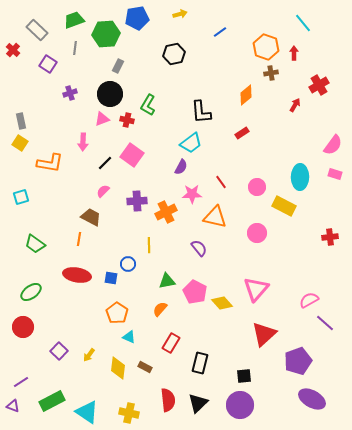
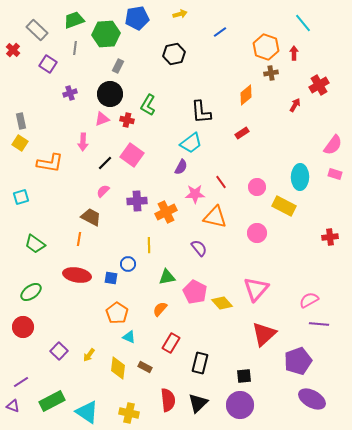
pink star at (192, 194): moved 3 px right
green triangle at (167, 281): moved 4 px up
purple line at (325, 323): moved 6 px left, 1 px down; rotated 36 degrees counterclockwise
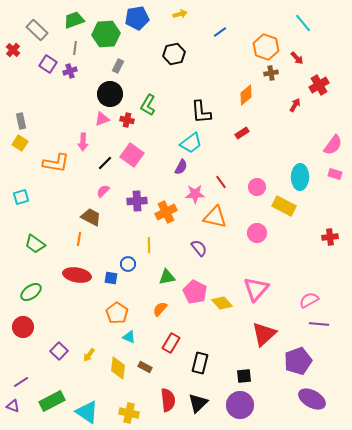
red arrow at (294, 53): moved 3 px right, 5 px down; rotated 136 degrees clockwise
purple cross at (70, 93): moved 22 px up
orange L-shape at (50, 163): moved 6 px right
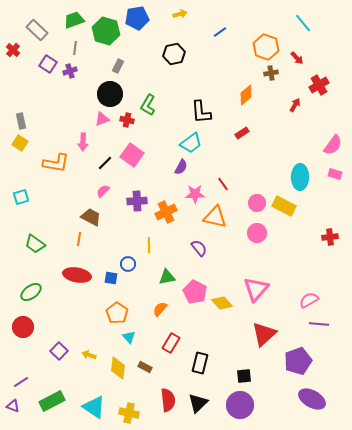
green hexagon at (106, 34): moved 3 px up; rotated 20 degrees clockwise
red line at (221, 182): moved 2 px right, 2 px down
pink circle at (257, 187): moved 16 px down
cyan triangle at (129, 337): rotated 24 degrees clockwise
yellow arrow at (89, 355): rotated 72 degrees clockwise
cyan triangle at (87, 412): moved 7 px right, 5 px up
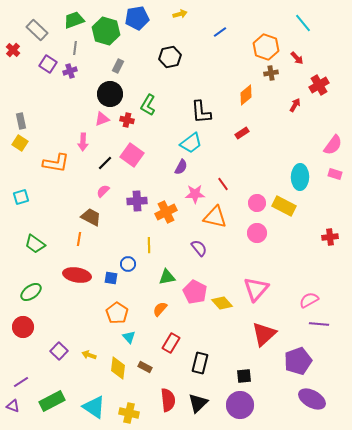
black hexagon at (174, 54): moved 4 px left, 3 px down
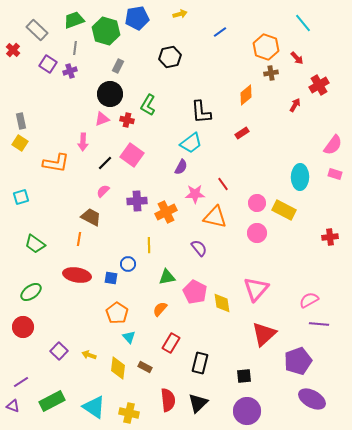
yellow rectangle at (284, 206): moved 4 px down
yellow diamond at (222, 303): rotated 35 degrees clockwise
purple circle at (240, 405): moved 7 px right, 6 px down
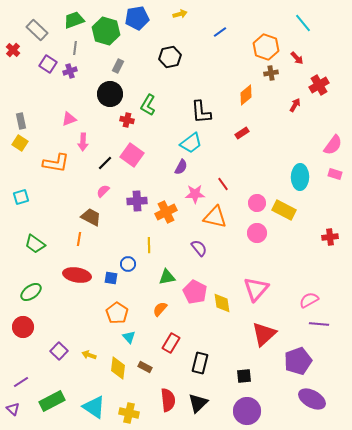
pink triangle at (102, 119): moved 33 px left
purple triangle at (13, 406): moved 3 px down; rotated 24 degrees clockwise
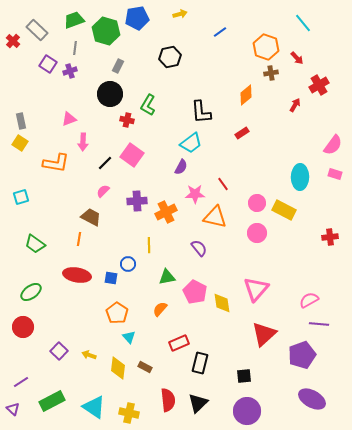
red cross at (13, 50): moved 9 px up
red rectangle at (171, 343): moved 8 px right; rotated 36 degrees clockwise
purple pentagon at (298, 361): moved 4 px right, 6 px up
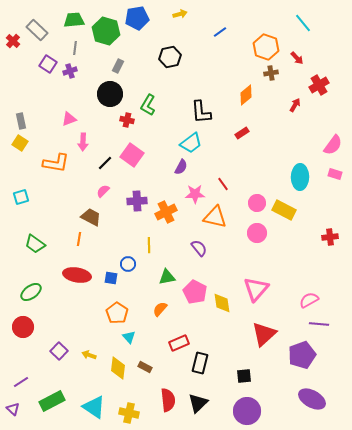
green trapezoid at (74, 20): rotated 15 degrees clockwise
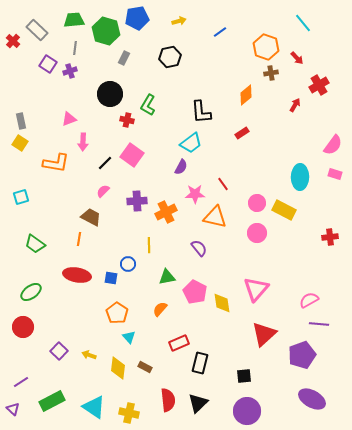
yellow arrow at (180, 14): moved 1 px left, 7 px down
gray rectangle at (118, 66): moved 6 px right, 8 px up
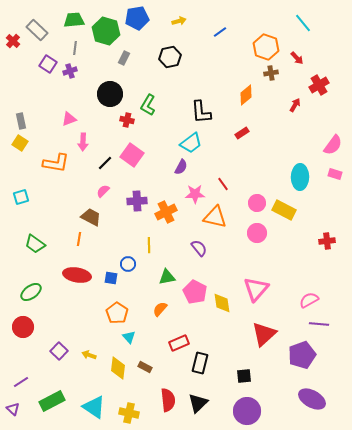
red cross at (330, 237): moved 3 px left, 4 px down
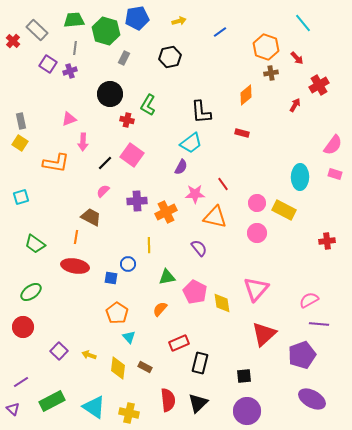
red rectangle at (242, 133): rotated 48 degrees clockwise
orange line at (79, 239): moved 3 px left, 2 px up
red ellipse at (77, 275): moved 2 px left, 9 px up
